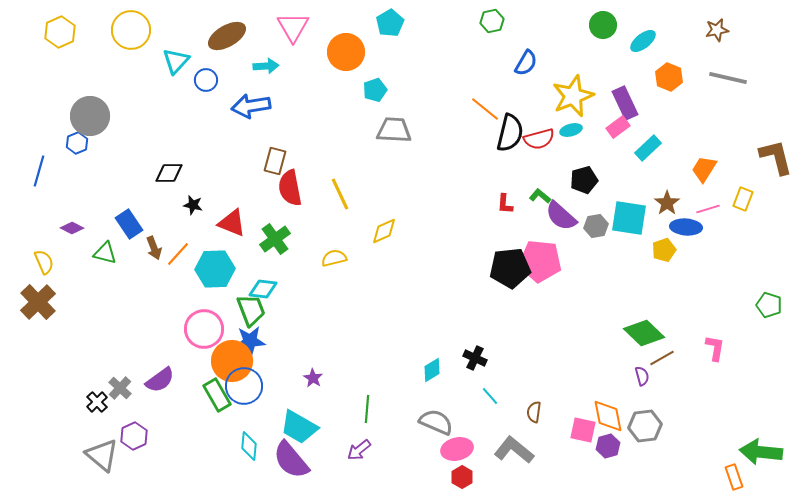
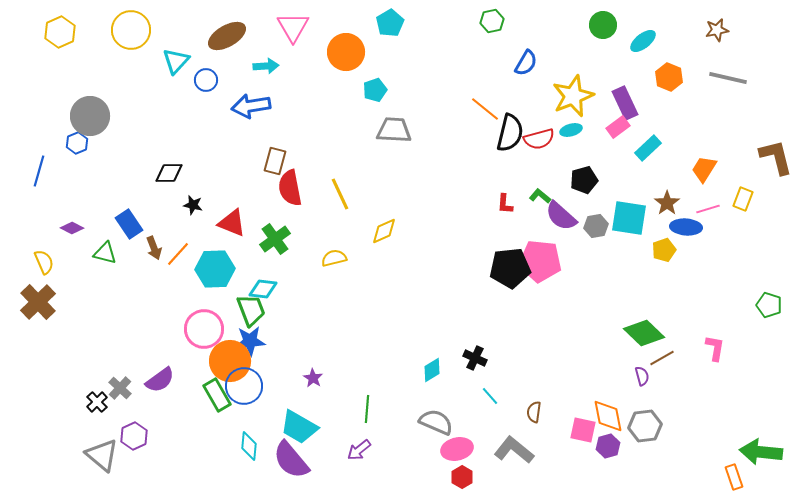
orange circle at (232, 361): moved 2 px left
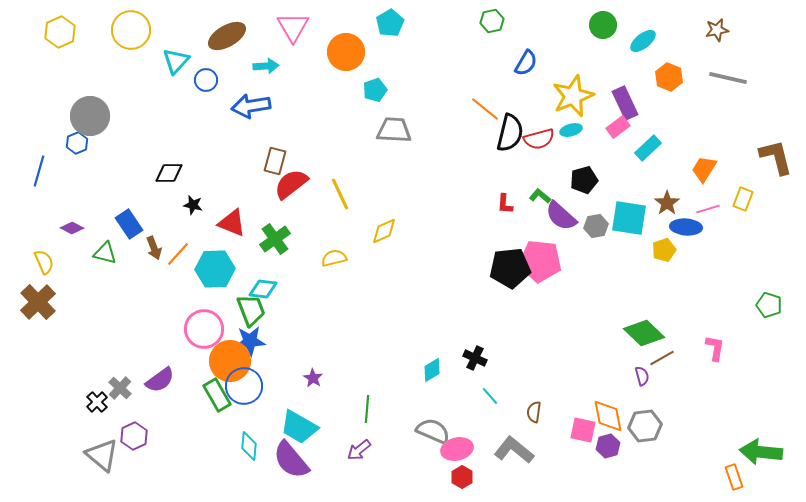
red semicircle at (290, 188): moved 1 px right, 4 px up; rotated 63 degrees clockwise
gray semicircle at (436, 422): moved 3 px left, 9 px down
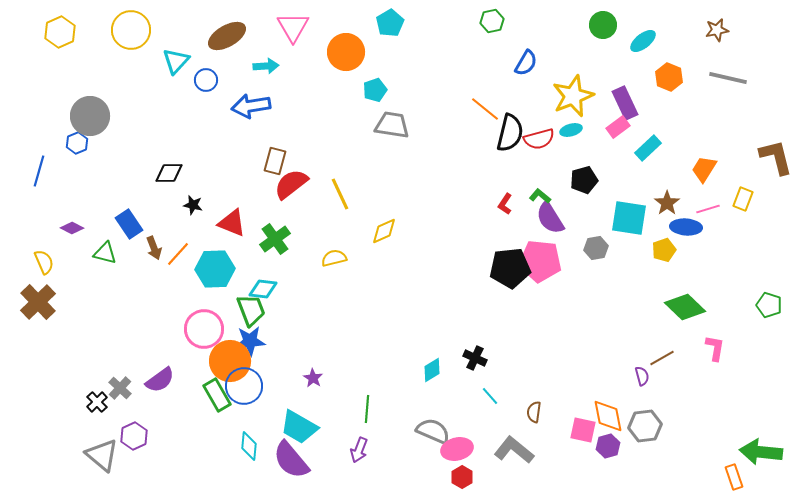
gray trapezoid at (394, 130): moved 2 px left, 5 px up; rotated 6 degrees clockwise
red L-shape at (505, 204): rotated 30 degrees clockwise
purple semicircle at (561, 216): moved 11 px left, 2 px down; rotated 16 degrees clockwise
gray hexagon at (596, 226): moved 22 px down
green diamond at (644, 333): moved 41 px right, 26 px up
purple arrow at (359, 450): rotated 30 degrees counterclockwise
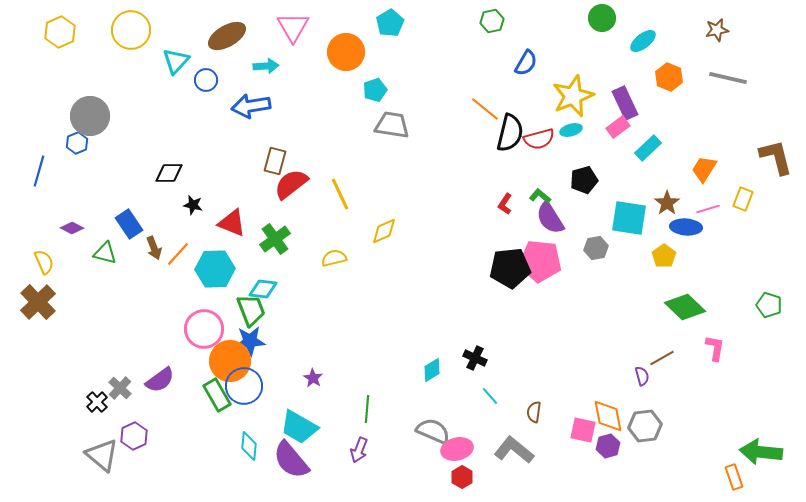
green circle at (603, 25): moved 1 px left, 7 px up
yellow pentagon at (664, 250): moved 6 px down; rotated 15 degrees counterclockwise
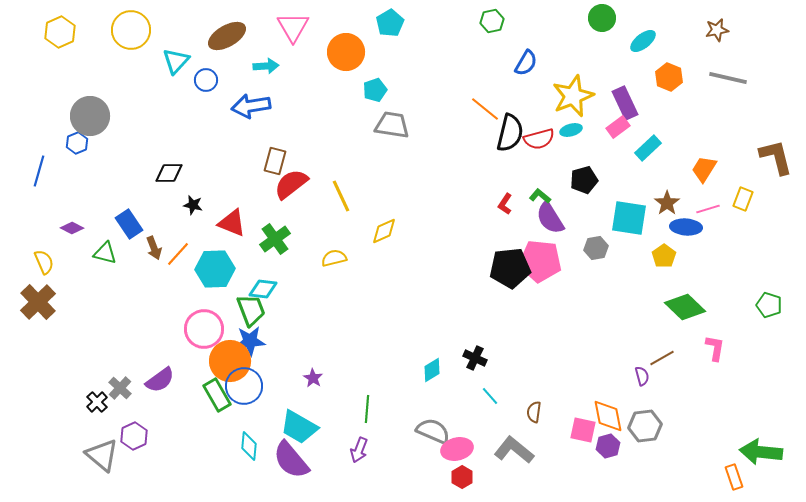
yellow line at (340, 194): moved 1 px right, 2 px down
